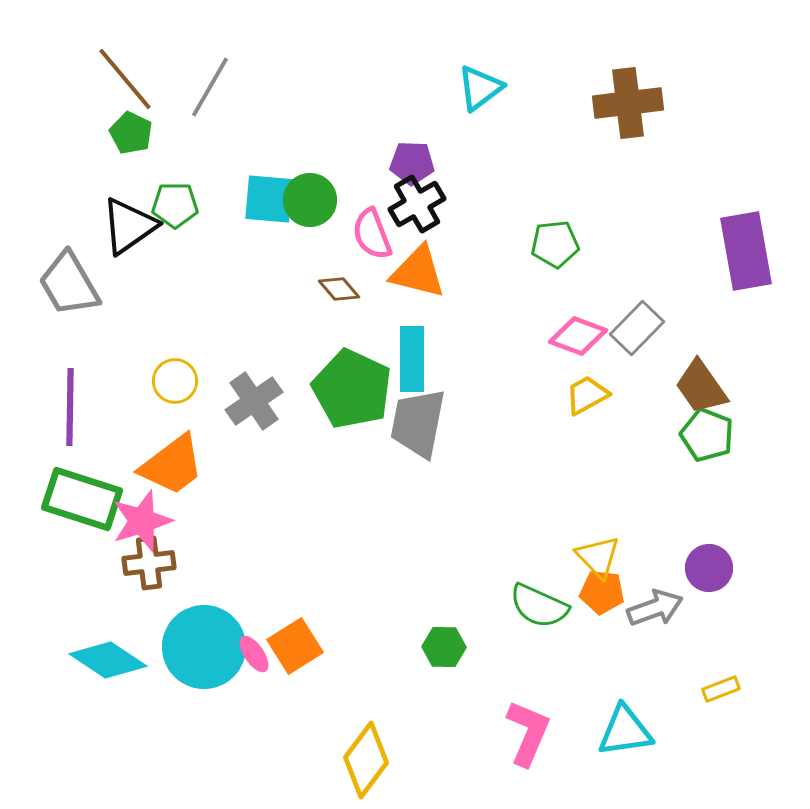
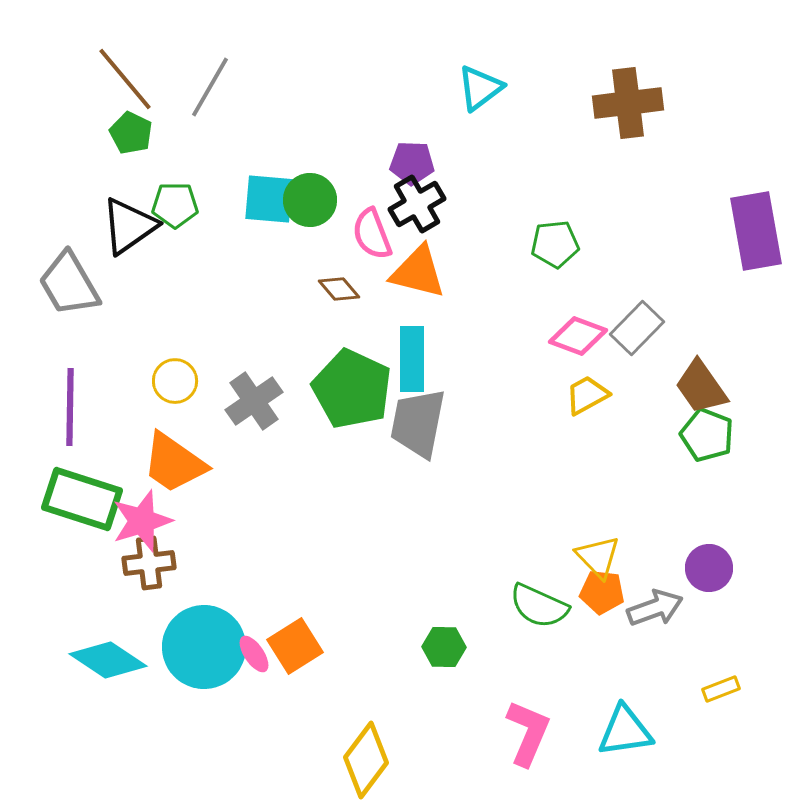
purple rectangle at (746, 251): moved 10 px right, 20 px up
orange trapezoid at (172, 465): moved 2 px right, 2 px up; rotated 72 degrees clockwise
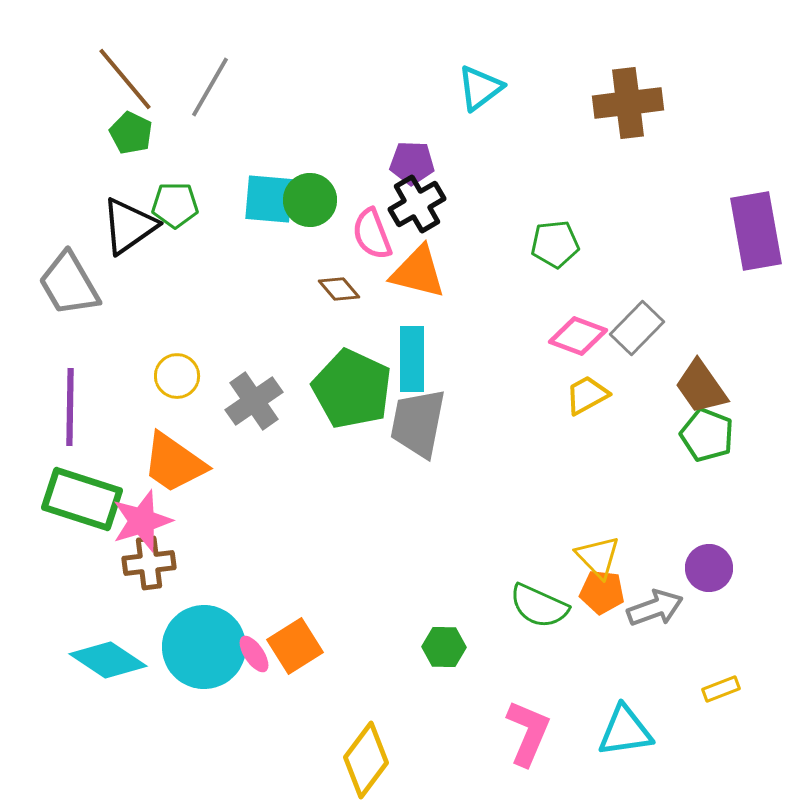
yellow circle at (175, 381): moved 2 px right, 5 px up
